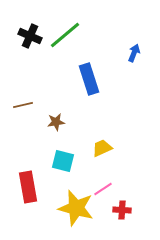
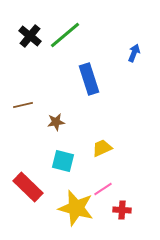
black cross: rotated 15 degrees clockwise
red rectangle: rotated 36 degrees counterclockwise
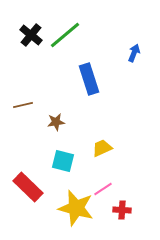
black cross: moved 1 px right, 1 px up
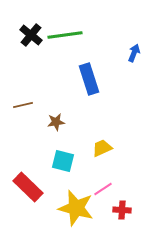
green line: rotated 32 degrees clockwise
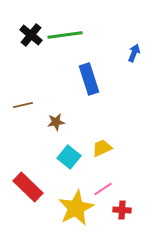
cyan square: moved 6 px right, 4 px up; rotated 25 degrees clockwise
yellow star: rotated 30 degrees clockwise
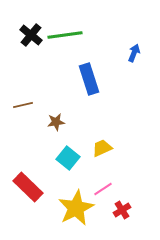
cyan square: moved 1 px left, 1 px down
red cross: rotated 36 degrees counterclockwise
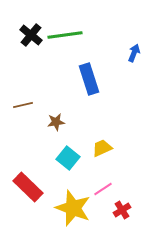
yellow star: moved 3 px left; rotated 24 degrees counterclockwise
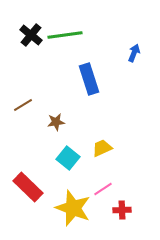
brown line: rotated 18 degrees counterclockwise
red cross: rotated 30 degrees clockwise
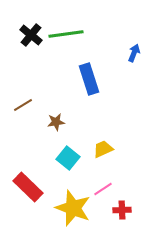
green line: moved 1 px right, 1 px up
yellow trapezoid: moved 1 px right, 1 px down
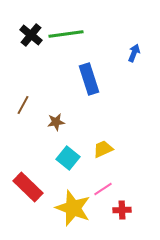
brown line: rotated 30 degrees counterclockwise
